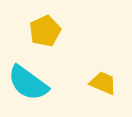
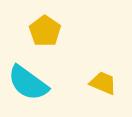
yellow pentagon: rotated 12 degrees counterclockwise
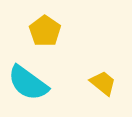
yellow trapezoid: rotated 16 degrees clockwise
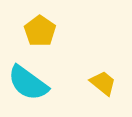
yellow pentagon: moved 5 px left
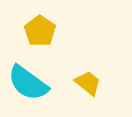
yellow trapezoid: moved 15 px left
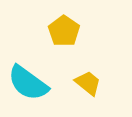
yellow pentagon: moved 24 px right
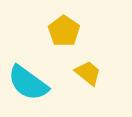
yellow trapezoid: moved 10 px up
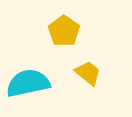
cyan semicircle: rotated 132 degrees clockwise
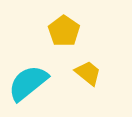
cyan semicircle: rotated 27 degrees counterclockwise
